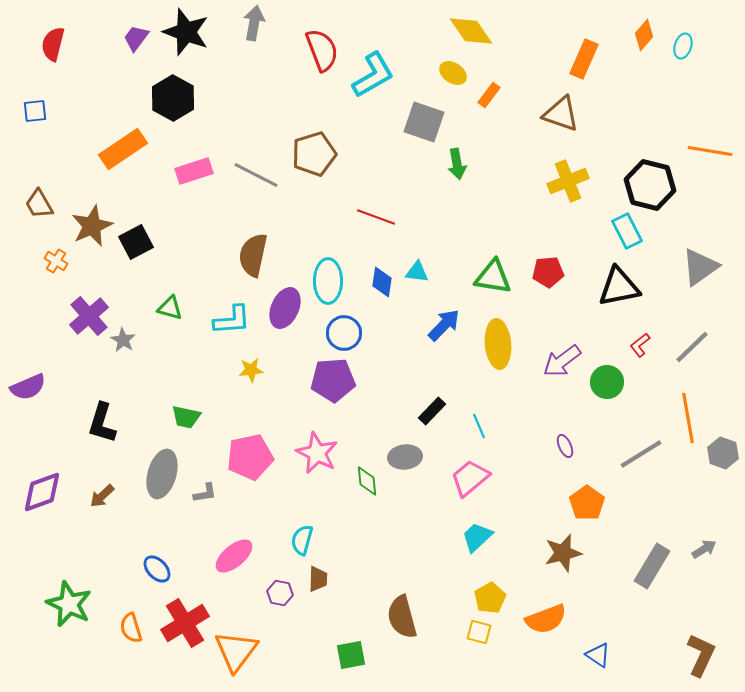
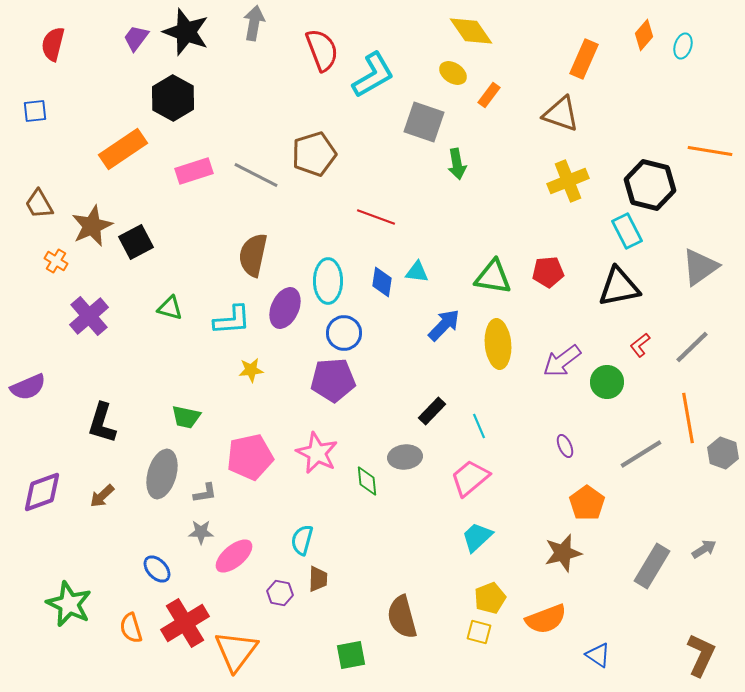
gray star at (123, 340): moved 78 px right, 192 px down; rotated 30 degrees counterclockwise
yellow pentagon at (490, 598): rotated 8 degrees clockwise
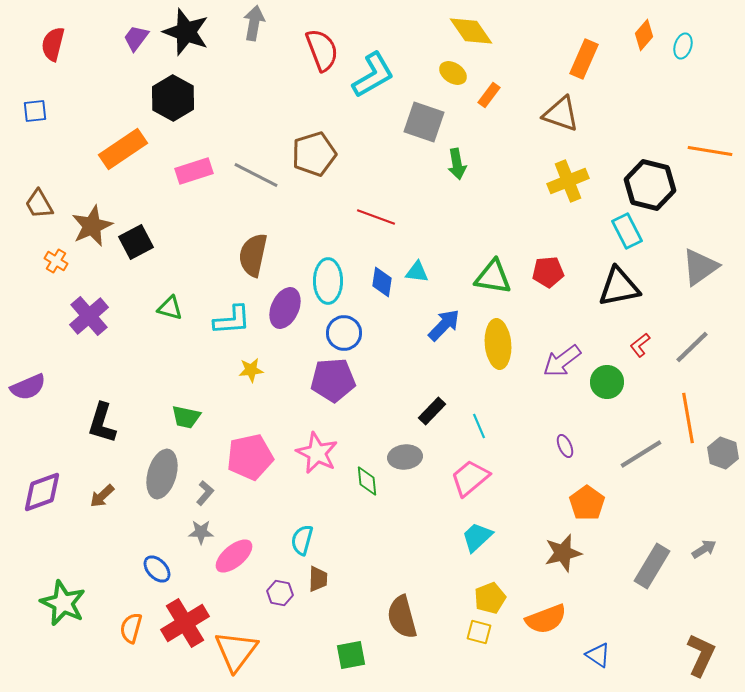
gray L-shape at (205, 493): rotated 40 degrees counterclockwise
green star at (69, 604): moved 6 px left, 1 px up
orange semicircle at (131, 628): rotated 32 degrees clockwise
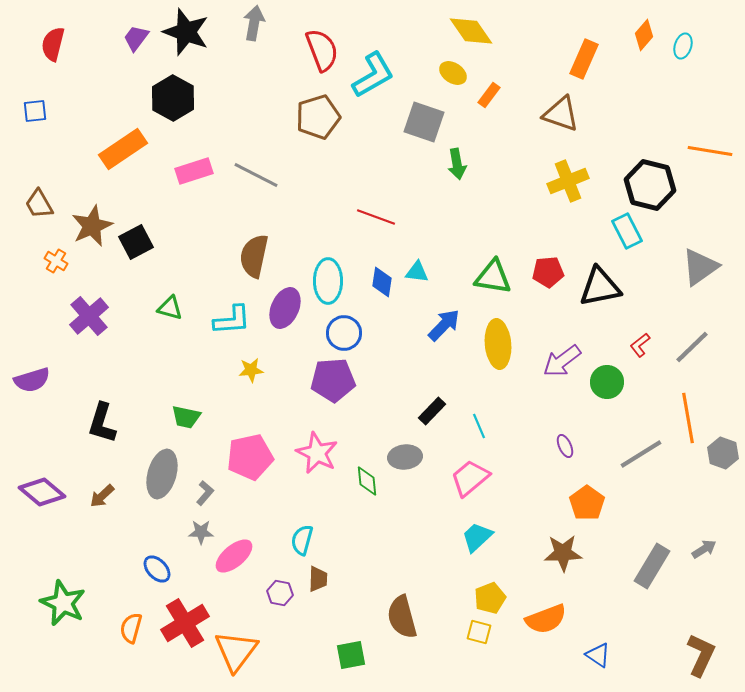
brown pentagon at (314, 154): moved 4 px right, 37 px up
brown semicircle at (253, 255): moved 1 px right, 1 px down
black triangle at (619, 287): moved 19 px left
purple semicircle at (28, 387): moved 4 px right, 7 px up; rotated 6 degrees clockwise
purple diamond at (42, 492): rotated 60 degrees clockwise
brown star at (563, 553): rotated 12 degrees clockwise
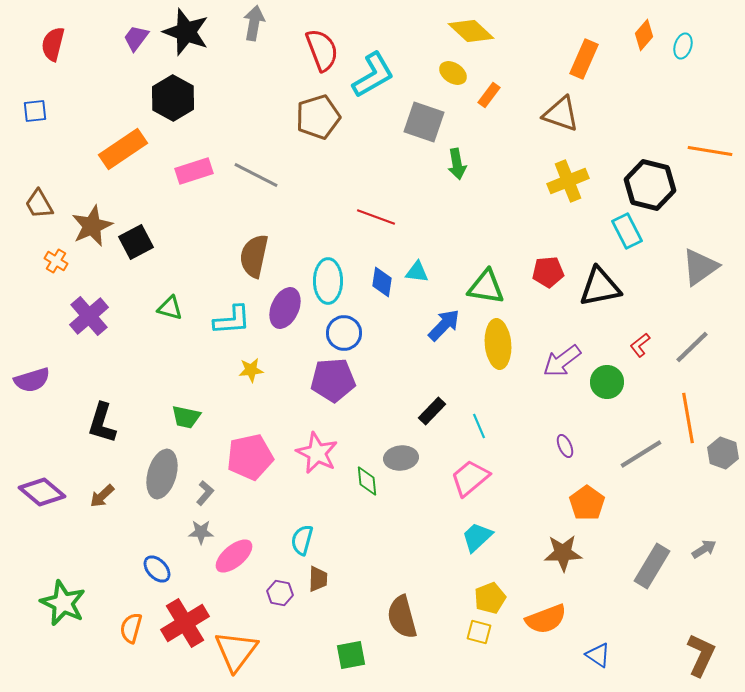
yellow diamond at (471, 31): rotated 12 degrees counterclockwise
green triangle at (493, 277): moved 7 px left, 10 px down
gray ellipse at (405, 457): moved 4 px left, 1 px down
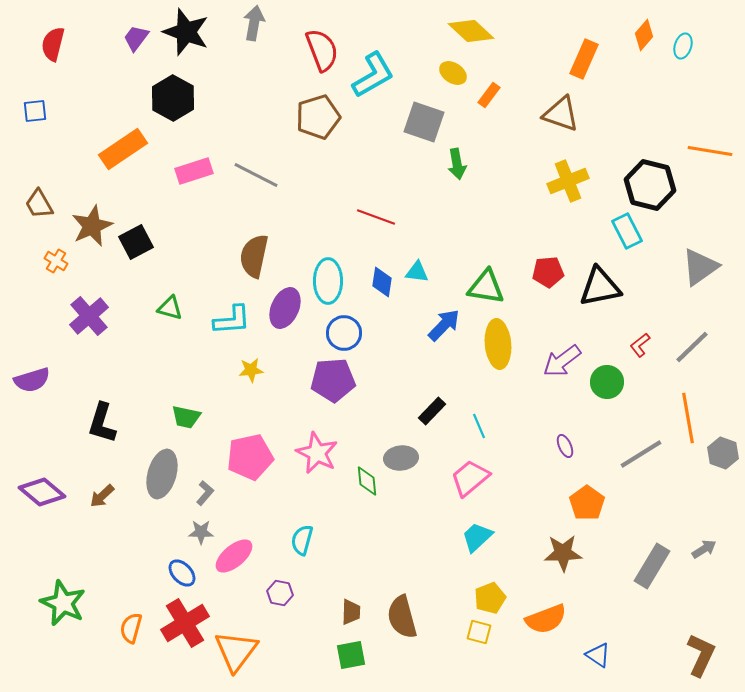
blue ellipse at (157, 569): moved 25 px right, 4 px down
brown trapezoid at (318, 579): moved 33 px right, 33 px down
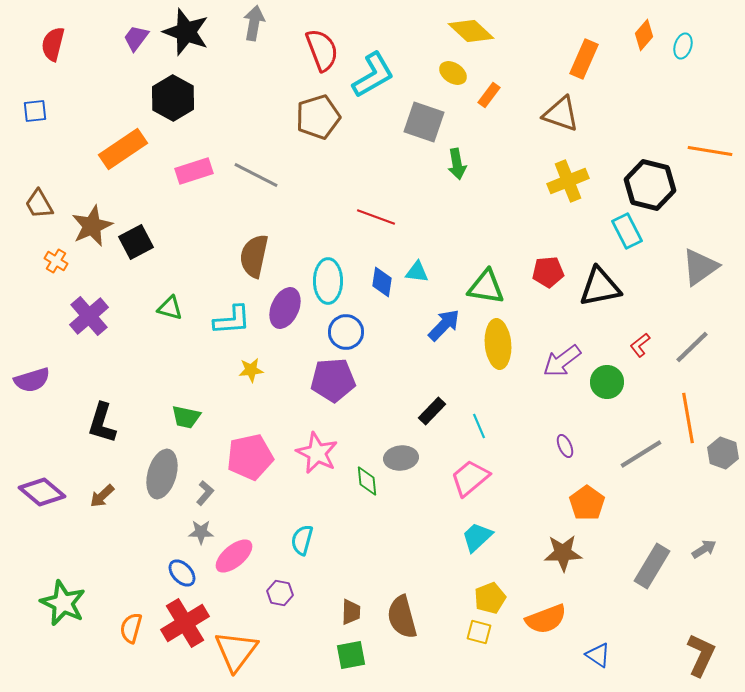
blue circle at (344, 333): moved 2 px right, 1 px up
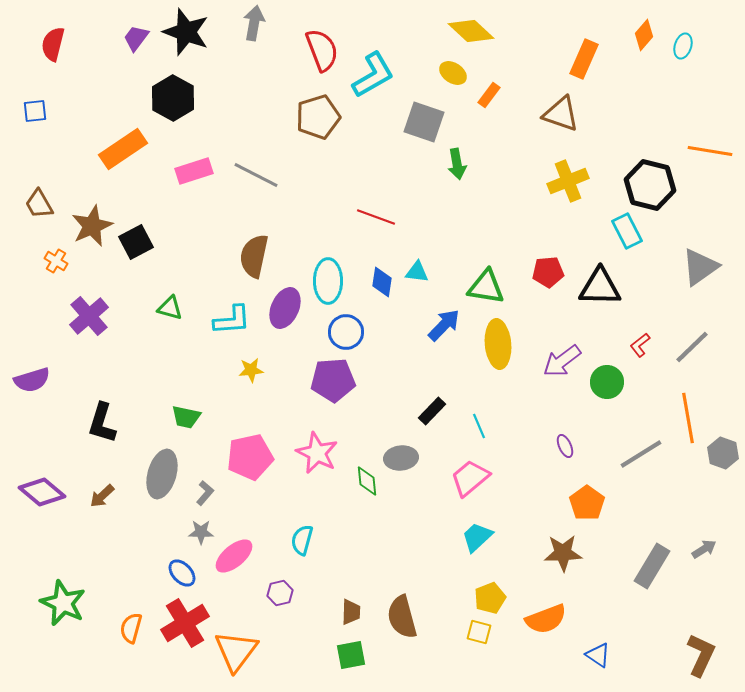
black triangle at (600, 287): rotated 12 degrees clockwise
purple hexagon at (280, 593): rotated 25 degrees counterclockwise
